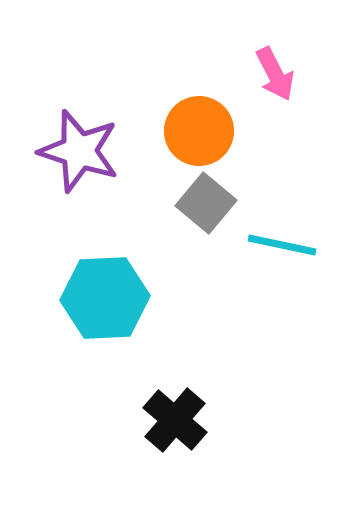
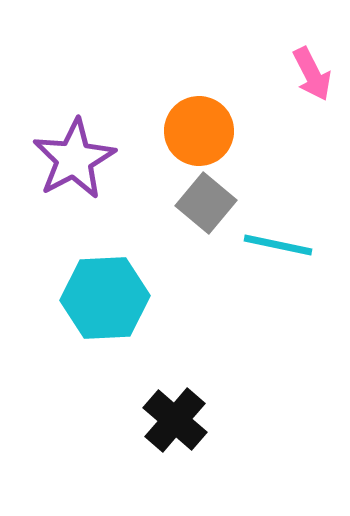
pink arrow: moved 37 px right
purple star: moved 5 px left, 8 px down; rotated 26 degrees clockwise
cyan line: moved 4 px left
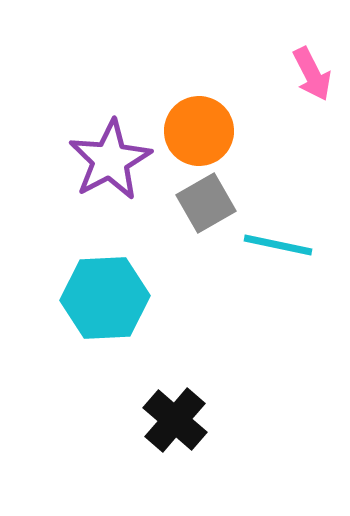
purple star: moved 36 px right, 1 px down
gray square: rotated 20 degrees clockwise
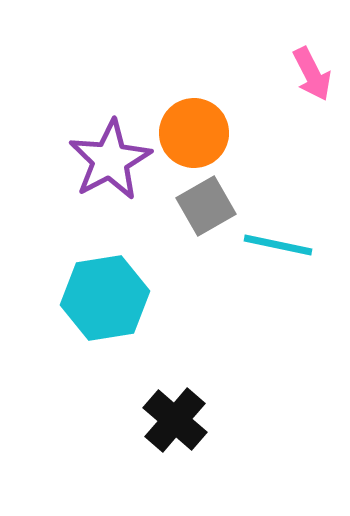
orange circle: moved 5 px left, 2 px down
gray square: moved 3 px down
cyan hexagon: rotated 6 degrees counterclockwise
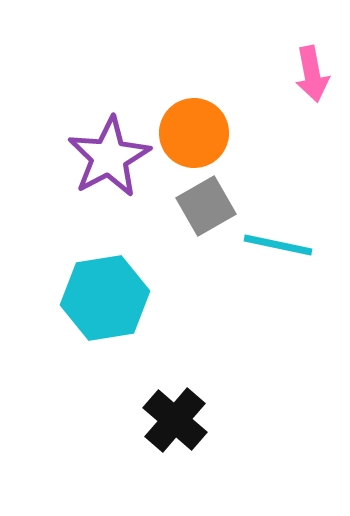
pink arrow: rotated 16 degrees clockwise
purple star: moved 1 px left, 3 px up
